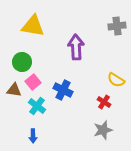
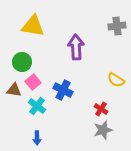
red cross: moved 3 px left, 7 px down
blue arrow: moved 4 px right, 2 px down
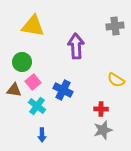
gray cross: moved 2 px left
purple arrow: moved 1 px up
red cross: rotated 32 degrees counterclockwise
blue arrow: moved 5 px right, 3 px up
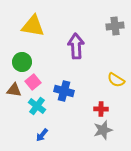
blue cross: moved 1 px right, 1 px down; rotated 12 degrees counterclockwise
blue arrow: rotated 40 degrees clockwise
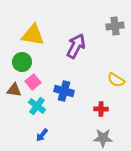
yellow triangle: moved 9 px down
purple arrow: rotated 30 degrees clockwise
gray star: moved 8 px down; rotated 18 degrees clockwise
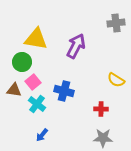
gray cross: moved 1 px right, 3 px up
yellow triangle: moved 3 px right, 4 px down
cyan cross: moved 2 px up
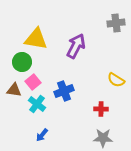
blue cross: rotated 36 degrees counterclockwise
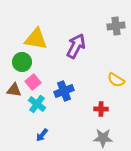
gray cross: moved 3 px down
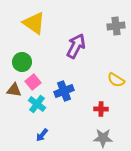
yellow triangle: moved 2 px left, 16 px up; rotated 25 degrees clockwise
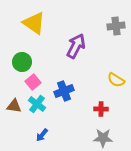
brown triangle: moved 16 px down
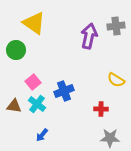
purple arrow: moved 13 px right, 10 px up; rotated 15 degrees counterclockwise
green circle: moved 6 px left, 12 px up
gray star: moved 7 px right
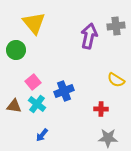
yellow triangle: rotated 15 degrees clockwise
gray star: moved 2 px left
